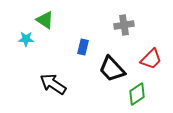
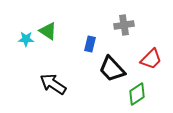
green triangle: moved 3 px right, 11 px down
blue rectangle: moved 7 px right, 3 px up
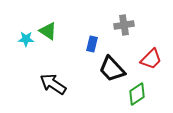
blue rectangle: moved 2 px right
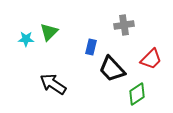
green triangle: moved 1 px right, 1 px down; rotated 42 degrees clockwise
blue rectangle: moved 1 px left, 3 px down
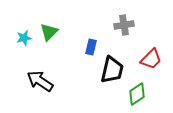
cyan star: moved 2 px left, 1 px up; rotated 14 degrees counterclockwise
black trapezoid: moved 1 px down; rotated 124 degrees counterclockwise
black arrow: moved 13 px left, 3 px up
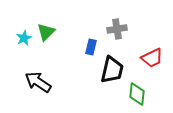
gray cross: moved 7 px left, 4 px down
green triangle: moved 3 px left
cyan star: rotated 14 degrees counterclockwise
red trapezoid: moved 1 px right, 1 px up; rotated 20 degrees clockwise
black arrow: moved 2 px left, 1 px down
green diamond: rotated 50 degrees counterclockwise
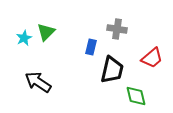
gray cross: rotated 18 degrees clockwise
red trapezoid: rotated 15 degrees counterclockwise
green diamond: moved 1 px left, 2 px down; rotated 20 degrees counterclockwise
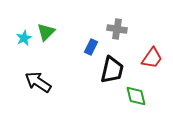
blue rectangle: rotated 14 degrees clockwise
red trapezoid: rotated 15 degrees counterclockwise
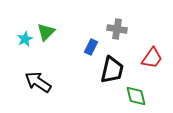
cyan star: moved 1 px right, 1 px down
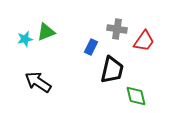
green triangle: rotated 24 degrees clockwise
cyan star: rotated 14 degrees clockwise
red trapezoid: moved 8 px left, 17 px up
